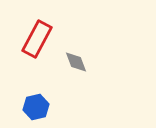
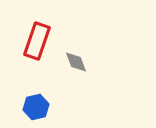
red rectangle: moved 2 px down; rotated 9 degrees counterclockwise
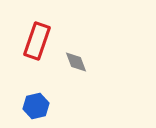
blue hexagon: moved 1 px up
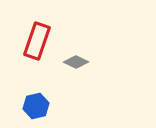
gray diamond: rotated 45 degrees counterclockwise
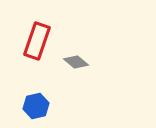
gray diamond: rotated 15 degrees clockwise
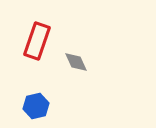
gray diamond: rotated 25 degrees clockwise
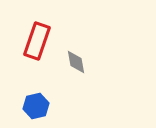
gray diamond: rotated 15 degrees clockwise
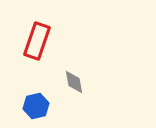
gray diamond: moved 2 px left, 20 px down
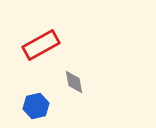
red rectangle: moved 4 px right, 4 px down; rotated 42 degrees clockwise
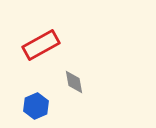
blue hexagon: rotated 10 degrees counterclockwise
